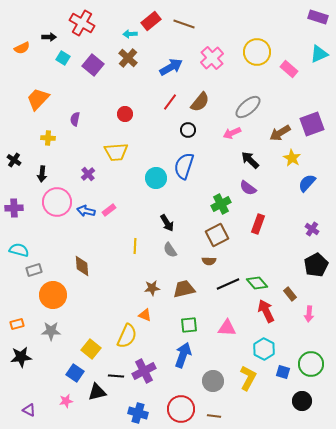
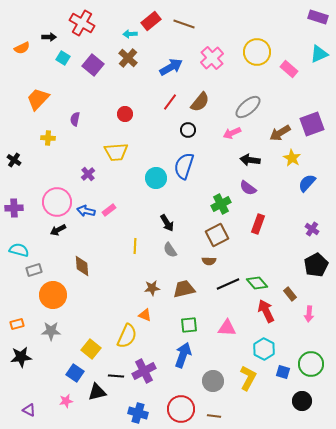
black arrow at (250, 160): rotated 36 degrees counterclockwise
black arrow at (42, 174): moved 16 px right, 56 px down; rotated 56 degrees clockwise
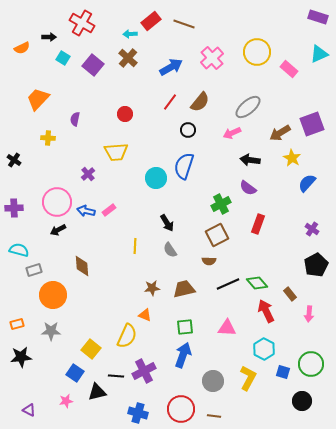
green square at (189, 325): moved 4 px left, 2 px down
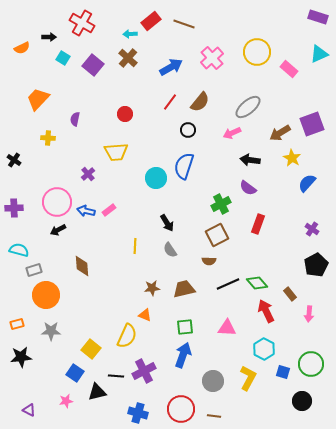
orange circle at (53, 295): moved 7 px left
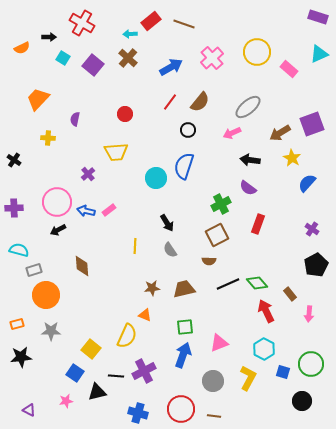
pink triangle at (227, 328): moved 8 px left, 15 px down; rotated 24 degrees counterclockwise
